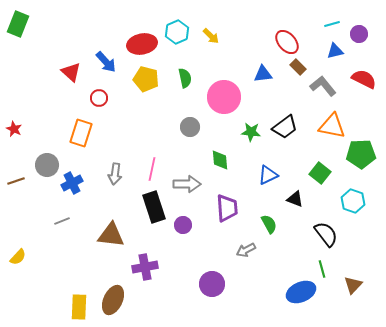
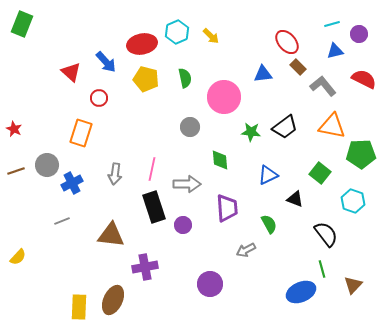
green rectangle at (18, 24): moved 4 px right
brown line at (16, 181): moved 10 px up
purple circle at (212, 284): moved 2 px left
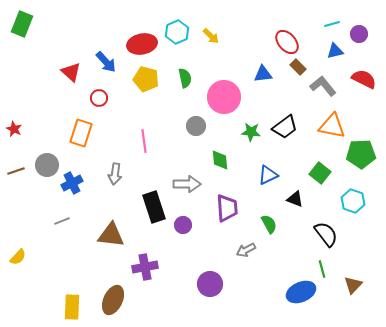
gray circle at (190, 127): moved 6 px right, 1 px up
pink line at (152, 169): moved 8 px left, 28 px up; rotated 20 degrees counterclockwise
yellow rectangle at (79, 307): moved 7 px left
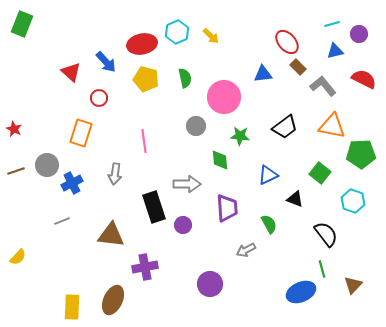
green star at (251, 132): moved 11 px left, 4 px down
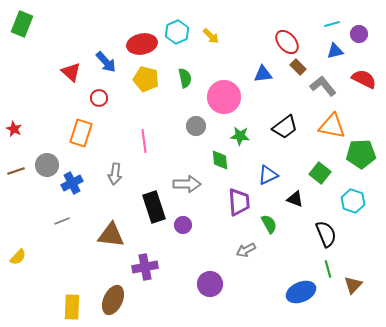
purple trapezoid at (227, 208): moved 12 px right, 6 px up
black semicircle at (326, 234): rotated 16 degrees clockwise
green line at (322, 269): moved 6 px right
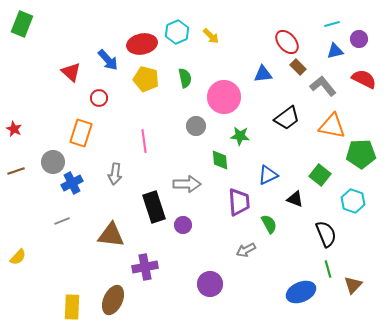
purple circle at (359, 34): moved 5 px down
blue arrow at (106, 62): moved 2 px right, 2 px up
black trapezoid at (285, 127): moved 2 px right, 9 px up
gray circle at (47, 165): moved 6 px right, 3 px up
green square at (320, 173): moved 2 px down
